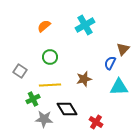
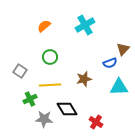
blue semicircle: rotated 136 degrees counterclockwise
green cross: moved 3 px left
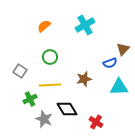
gray star: rotated 18 degrees clockwise
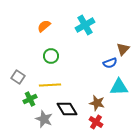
green circle: moved 1 px right, 1 px up
gray square: moved 2 px left, 6 px down
brown star: moved 13 px right, 24 px down; rotated 28 degrees clockwise
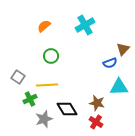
yellow line: moved 3 px left
gray star: rotated 30 degrees clockwise
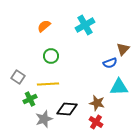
yellow line: moved 1 px right, 1 px up
black diamond: rotated 55 degrees counterclockwise
